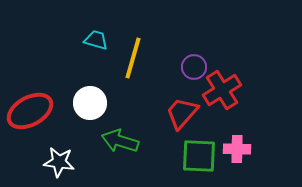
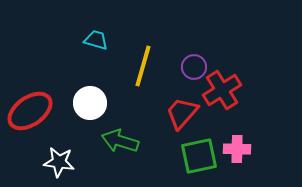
yellow line: moved 10 px right, 8 px down
red ellipse: rotated 6 degrees counterclockwise
green square: rotated 15 degrees counterclockwise
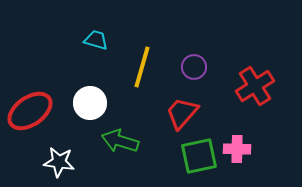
yellow line: moved 1 px left, 1 px down
red cross: moved 33 px right, 4 px up
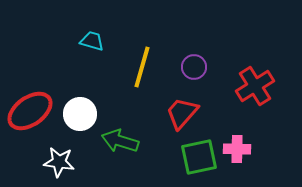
cyan trapezoid: moved 4 px left, 1 px down
white circle: moved 10 px left, 11 px down
green square: moved 1 px down
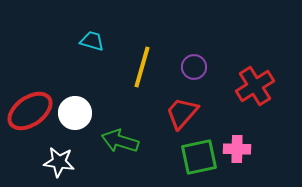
white circle: moved 5 px left, 1 px up
